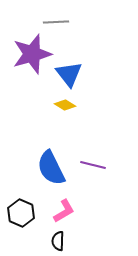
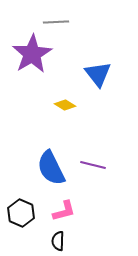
purple star: rotated 15 degrees counterclockwise
blue triangle: moved 29 px right
pink L-shape: rotated 15 degrees clockwise
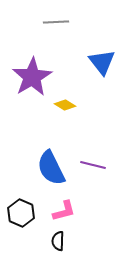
purple star: moved 23 px down
blue triangle: moved 4 px right, 12 px up
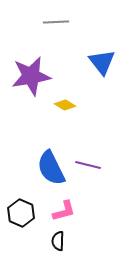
purple star: moved 1 px left, 1 px up; rotated 21 degrees clockwise
purple line: moved 5 px left
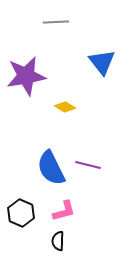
purple star: moved 5 px left
yellow diamond: moved 2 px down
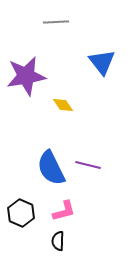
yellow diamond: moved 2 px left, 2 px up; rotated 25 degrees clockwise
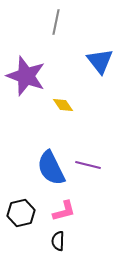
gray line: rotated 75 degrees counterclockwise
blue triangle: moved 2 px left, 1 px up
purple star: rotated 30 degrees clockwise
black hexagon: rotated 24 degrees clockwise
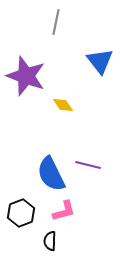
blue semicircle: moved 6 px down
black hexagon: rotated 8 degrees counterclockwise
black semicircle: moved 8 px left
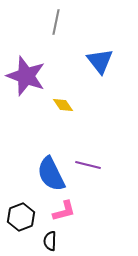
black hexagon: moved 4 px down
